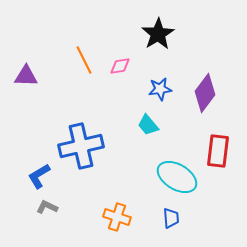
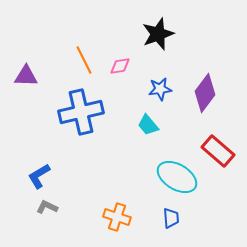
black star: rotated 12 degrees clockwise
blue cross: moved 34 px up
red rectangle: rotated 56 degrees counterclockwise
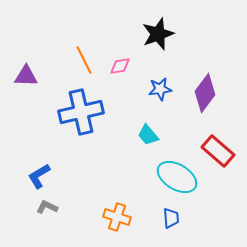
cyan trapezoid: moved 10 px down
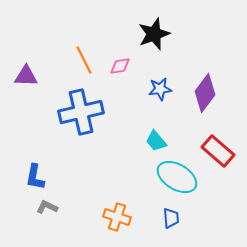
black star: moved 4 px left
cyan trapezoid: moved 8 px right, 6 px down
blue L-shape: moved 4 px left, 1 px down; rotated 48 degrees counterclockwise
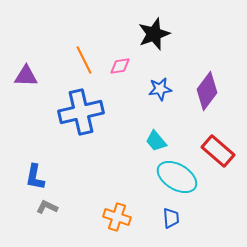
purple diamond: moved 2 px right, 2 px up
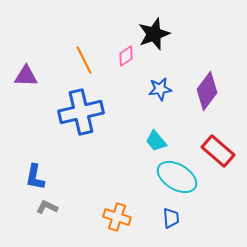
pink diamond: moved 6 px right, 10 px up; rotated 25 degrees counterclockwise
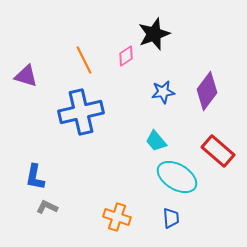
purple triangle: rotated 15 degrees clockwise
blue star: moved 3 px right, 3 px down
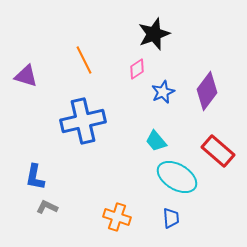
pink diamond: moved 11 px right, 13 px down
blue star: rotated 15 degrees counterclockwise
blue cross: moved 2 px right, 9 px down
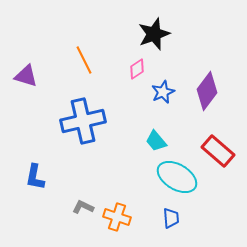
gray L-shape: moved 36 px right
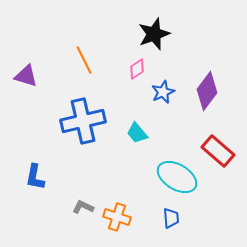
cyan trapezoid: moved 19 px left, 8 px up
